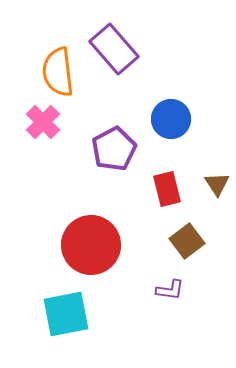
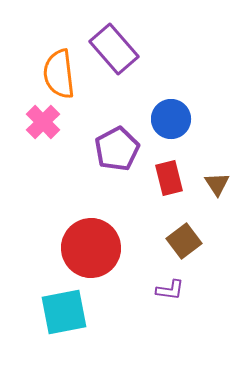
orange semicircle: moved 1 px right, 2 px down
purple pentagon: moved 3 px right
red rectangle: moved 2 px right, 11 px up
brown square: moved 3 px left
red circle: moved 3 px down
cyan square: moved 2 px left, 2 px up
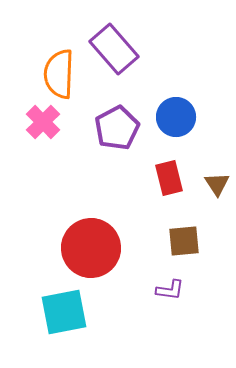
orange semicircle: rotated 9 degrees clockwise
blue circle: moved 5 px right, 2 px up
purple pentagon: moved 21 px up
brown square: rotated 32 degrees clockwise
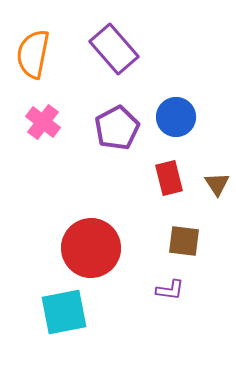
orange semicircle: moved 26 px left, 20 px up; rotated 9 degrees clockwise
pink cross: rotated 8 degrees counterclockwise
brown square: rotated 12 degrees clockwise
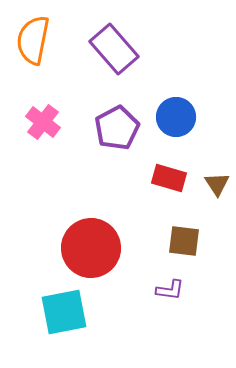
orange semicircle: moved 14 px up
red rectangle: rotated 60 degrees counterclockwise
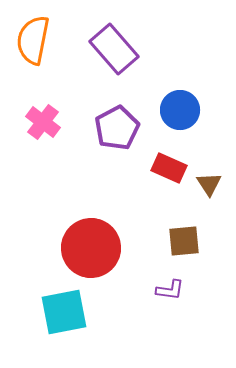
blue circle: moved 4 px right, 7 px up
red rectangle: moved 10 px up; rotated 8 degrees clockwise
brown triangle: moved 8 px left
brown square: rotated 12 degrees counterclockwise
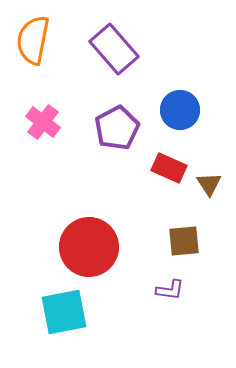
red circle: moved 2 px left, 1 px up
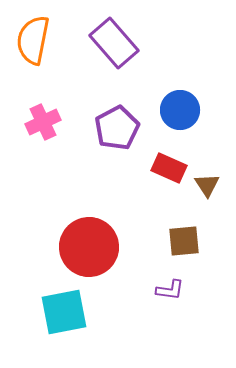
purple rectangle: moved 6 px up
pink cross: rotated 28 degrees clockwise
brown triangle: moved 2 px left, 1 px down
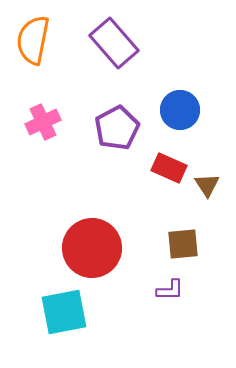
brown square: moved 1 px left, 3 px down
red circle: moved 3 px right, 1 px down
purple L-shape: rotated 8 degrees counterclockwise
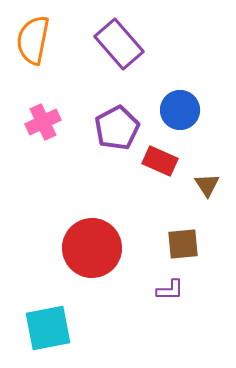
purple rectangle: moved 5 px right, 1 px down
red rectangle: moved 9 px left, 7 px up
cyan square: moved 16 px left, 16 px down
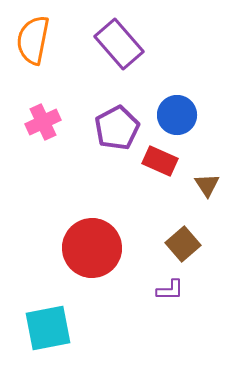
blue circle: moved 3 px left, 5 px down
brown square: rotated 36 degrees counterclockwise
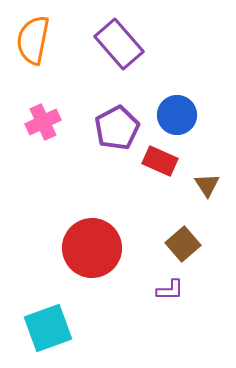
cyan square: rotated 9 degrees counterclockwise
